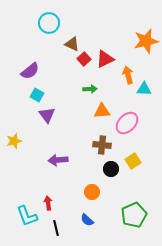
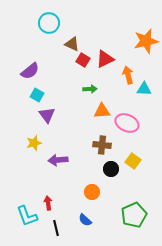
red square: moved 1 px left, 1 px down; rotated 16 degrees counterclockwise
pink ellipse: rotated 70 degrees clockwise
yellow star: moved 20 px right, 2 px down
yellow square: rotated 21 degrees counterclockwise
blue semicircle: moved 2 px left
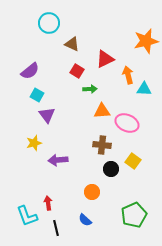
red square: moved 6 px left, 11 px down
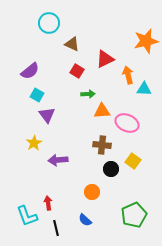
green arrow: moved 2 px left, 5 px down
yellow star: rotated 14 degrees counterclockwise
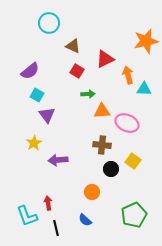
brown triangle: moved 1 px right, 2 px down
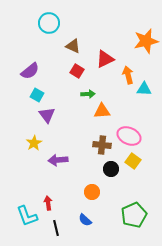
pink ellipse: moved 2 px right, 13 px down
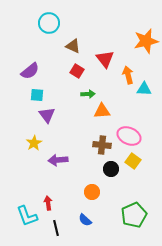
red triangle: rotated 42 degrees counterclockwise
cyan square: rotated 24 degrees counterclockwise
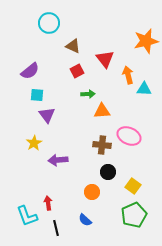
red square: rotated 32 degrees clockwise
yellow square: moved 25 px down
black circle: moved 3 px left, 3 px down
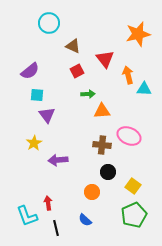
orange star: moved 8 px left, 7 px up
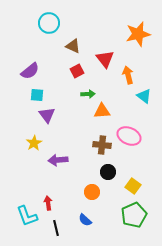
cyan triangle: moved 7 px down; rotated 35 degrees clockwise
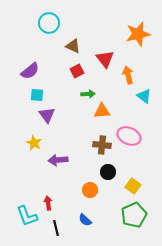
yellow star: rotated 14 degrees counterclockwise
orange circle: moved 2 px left, 2 px up
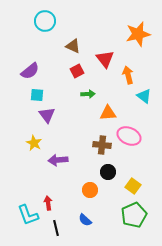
cyan circle: moved 4 px left, 2 px up
orange triangle: moved 6 px right, 2 px down
cyan L-shape: moved 1 px right, 1 px up
